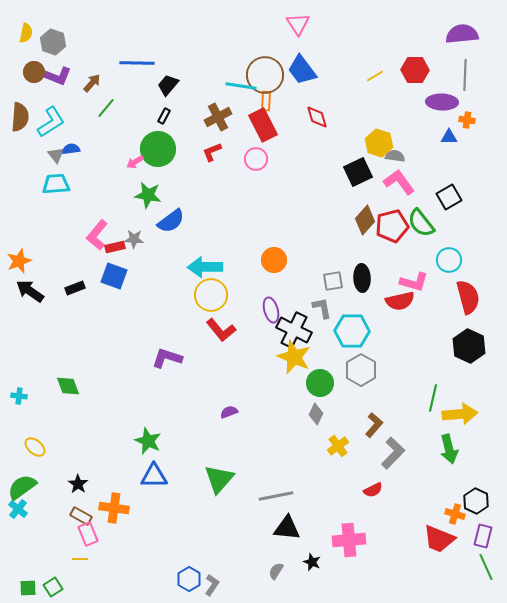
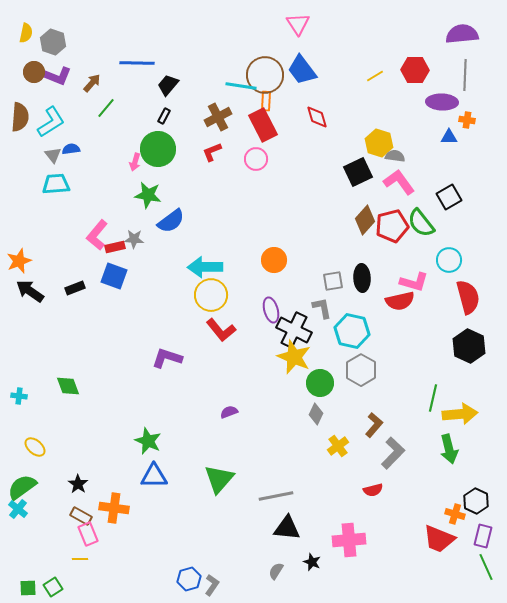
gray triangle at (56, 155): moved 3 px left
pink arrow at (135, 162): rotated 42 degrees counterclockwise
cyan hexagon at (352, 331): rotated 12 degrees clockwise
red semicircle at (373, 490): rotated 12 degrees clockwise
blue hexagon at (189, 579): rotated 15 degrees clockwise
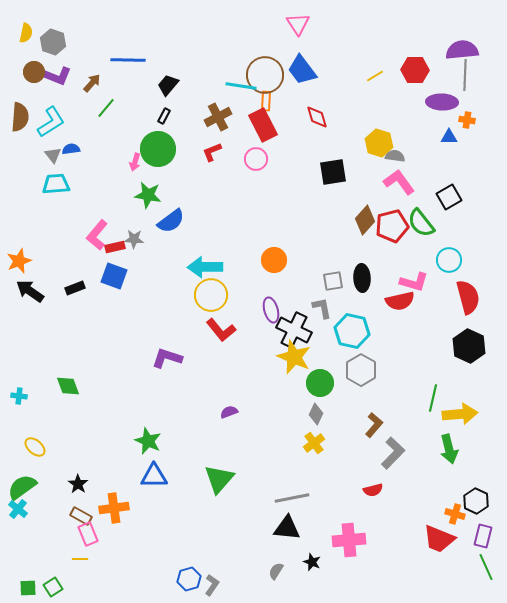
purple semicircle at (462, 34): moved 16 px down
blue line at (137, 63): moved 9 px left, 3 px up
black square at (358, 172): moved 25 px left; rotated 16 degrees clockwise
yellow cross at (338, 446): moved 24 px left, 3 px up
gray line at (276, 496): moved 16 px right, 2 px down
orange cross at (114, 508): rotated 16 degrees counterclockwise
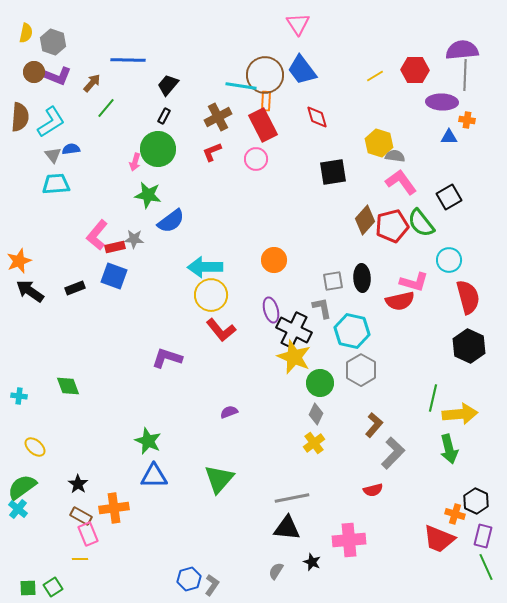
pink L-shape at (399, 182): moved 2 px right
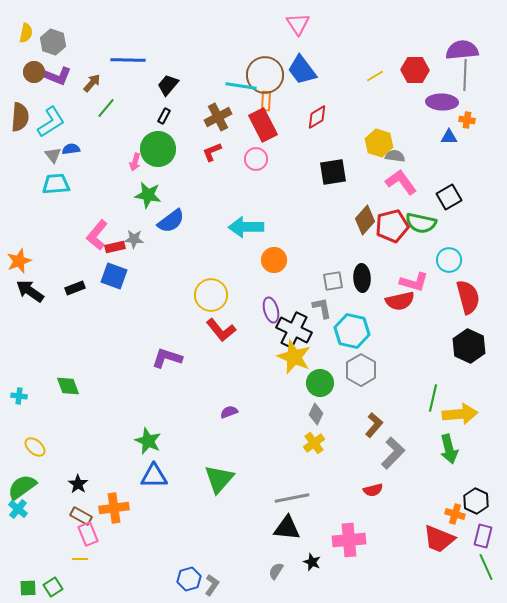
red diamond at (317, 117): rotated 75 degrees clockwise
green semicircle at (421, 223): rotated 40 degrees counterclockwise
cyan arrow at (205, 267): moved 41 px right, 40 px up
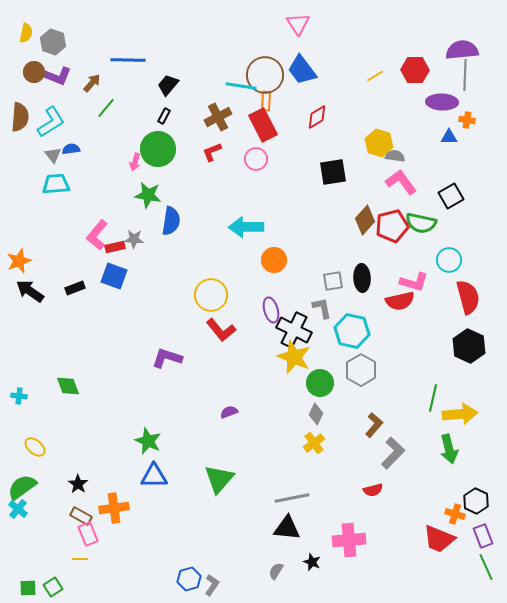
black square at (449, 197): moved 2 px right, 1 px up
blue semicircle at (171, 221): rotated 44 degrees counterclockwise
purple rectangle at (483, 536): rotated 35 degrees counterclockwise
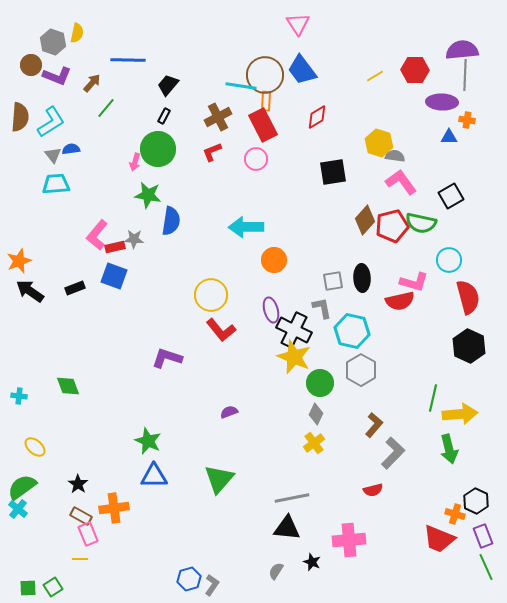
yellow semicircle at (26, 33): moved 51 px right
brown circle at (34, 72): moved 3 px left, 7 px up
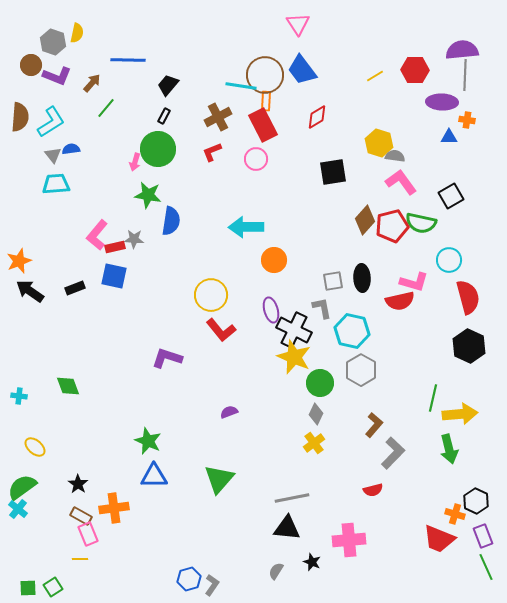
blue square at (114, 276): rotated 8 degrees counterclockwise
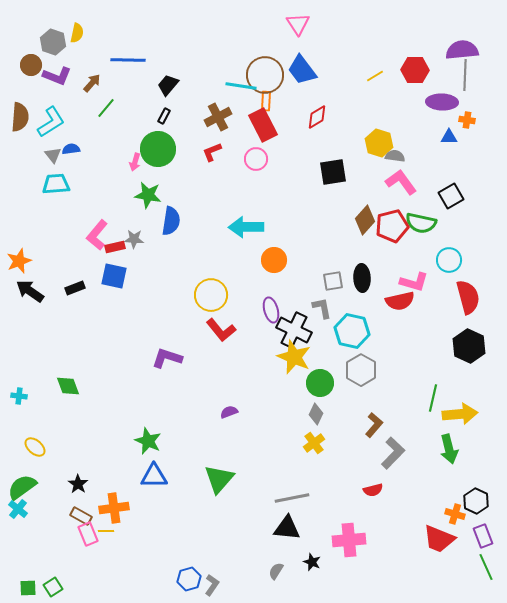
yellow line at (80, 559): moved 26 px right, 28 px up
